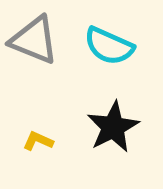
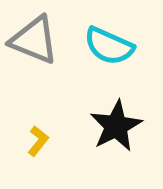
black star: moved 3 px right, 1 px up
yellow L-shape: rotated 104 degrees clockwise
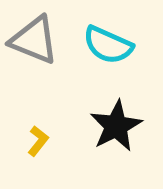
cyan semicircle: moved 1 px left, 1 px up
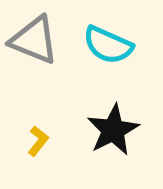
black star: moved 3 px left, 4 px down
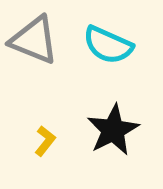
yellow L-shape: moved 7 px right
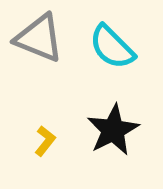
gray triangle: moved 5 px right, 2 px up
cyan semicircle: moved 4 px right, 2 px down; rotated 21 degrees clockwise
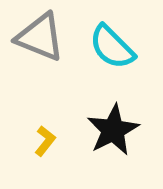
gray triangle: moved 1 px right, 1 px up
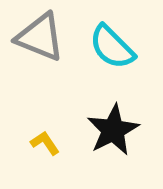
yellow L-shape: moved 2 px down; rotated 72 degrees counterclockwise
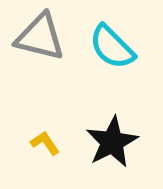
gray triangle: rotated 8 degrees counterclockwise
black star: moved 1 px left, 12 px down
